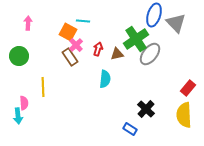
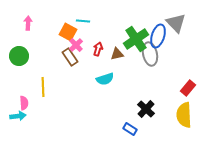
blue ellipse: moved 4 px right, 21 px down
gray ellipse: rotated 50 degrees counterclockwise
cyan semicircle: rotated 66 degrees clockwise
cyan arrow: rotated 91 degrees counterclockwise
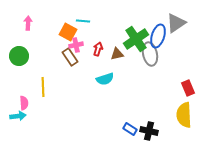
gray triangle: rotated 40 degrees clockwise
pink cross: rotated 32 degrees clockwise
red rectangle: rotated 63 degrees counterclockwise
black cross: moved 3 px right, 22 px down; rotated 30 degrees counterclockwise
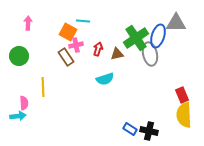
gray triangle: rotated 35 degrees clockwise
green cross: moved 1 px up
brown rectangle: moved 4 px left
red rectangle: moved 6 px left, 7 px down
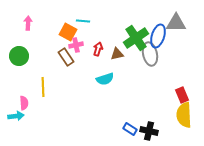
cyan arrow: moved 2 px left
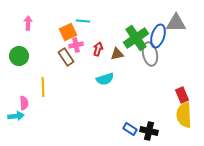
orange square: rotated 36 degrees clockwise
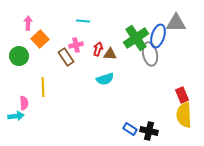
orange square: moved 28 px left, 7 px down; rotated 18 degrees counterclockwise
brown triangle: moved 7 px left; rotated 16 degrees clockwise
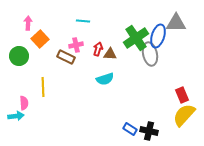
brown rectangle: rotated 30 degrees counterclockwise
yellow semicircle: rotated 45 degrees clockwise
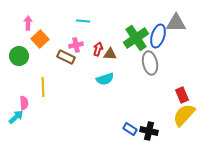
gray ellipse: moved 9 px down
cyan arrow: moved 1 px down; rotated 35 degrees counterclockwise
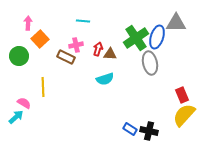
blue ellipse: moved 1 px left, 1 px down
pink semicircle: rotated 56 degrees counterclockwise
